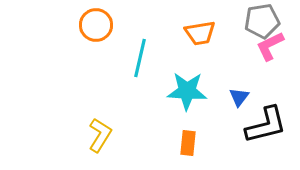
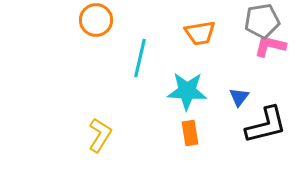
orange circle: moved 5 px up
pink L-shape: rotated 40 degrees clockwise
orange rectangle: moved 2 px right, 10 px up; rotated 15 degrees counterclockwise
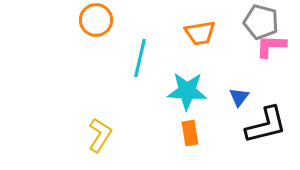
gray pentagon: moved 1 px left, 1 px down; rotated 24 degrees clockwise
pink L-shape: moved 1 px right; rotated 12 degrees counterclockwise
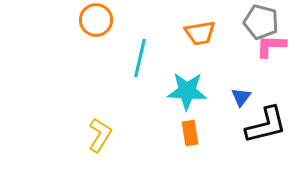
blue triangle: moved 2 px right
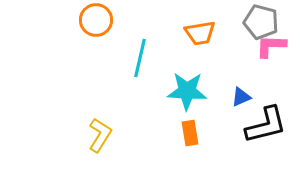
blue triangle: rotated 30 degrees clockwise
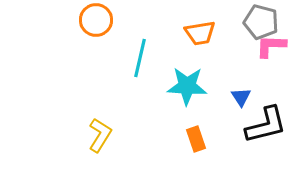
cyan star: moved 5 px up
blue triangle: rotated 40 degrees counterclockwise
orange rectangle: moved 6 px right, 6 px down; rotated 10 degrees counterclockwise
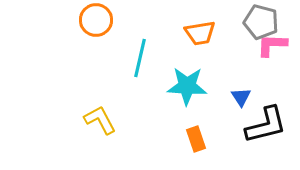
pink L-shape: moved 1 px right, 1 px up
yellow L-shape: moved 15 px up; rotated 60 degrees counterclockwise
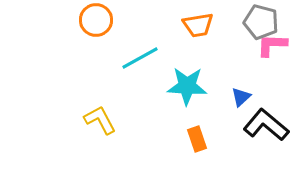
orange trapezoid: moved 2 px left, 8 px up
cyan line: rotated 48 degrees clockwise
blue triangle: rotated 20 degrees clockwise
black L-shape: rotated 126 degrees counterclockwise
orange rectangle: moved 1 px right
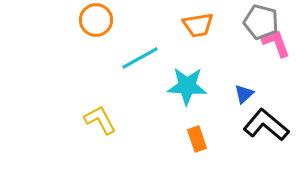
pink L-shape: moved 4 px right, 2 px up; rotated 68 degrees clockwise
blue triangle: moved 3 px right, 3 px up
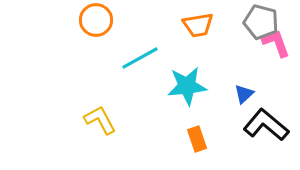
cyan star: rotated 9 degrees counterclockwise
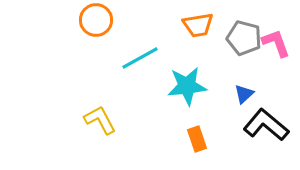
gray pentagon: moved 17 px left, 16 px down
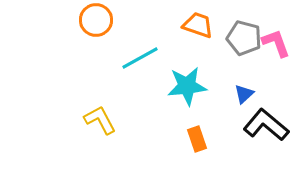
orange trapezoid: rotated 152 degrees counterclockwise
